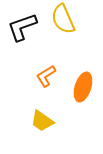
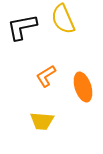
black L-shape: rotated 8 degrees clockwise
orange ellipse: rotated 36 degrees counterclockwise
yellow trapezoid: rotated 30 degrees counterclockwise
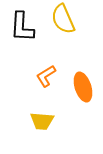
black L-shape: rotated 76 degrees counterclockwise
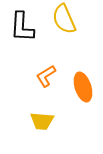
yellow semicircle: moved 1 px right
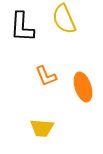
orange L-shape: rotated 80 degrees counterclockwise
yellow trapezoid: moved 7 px down
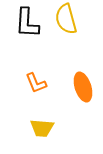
yellow semicircle: moved 2 px right; rotated 8 degrees clockwise
black L-shape: moved 5 px right, 4 px up
orange L-shape: moved 10 px left, 7 px down
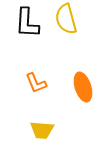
yellow trapezoid: moved 2 px down
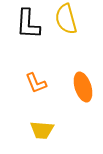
black L-shape: moved 1 px right, 1 px down
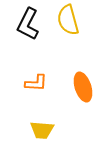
yellow semicircle: moved 2 px right, 1 px down
black L-shape: rotated 24 degrees clockwise
orange L-shape: rotated 65 degrees counterclockwise
